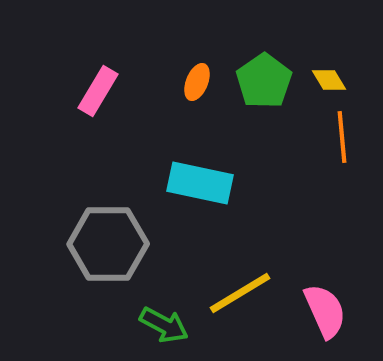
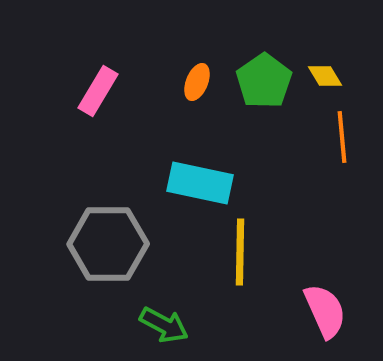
yellow diamond: moved 4 px left, 4 px up
yellow line: moved 41 px up; rotated 58 degrees counterclockwise
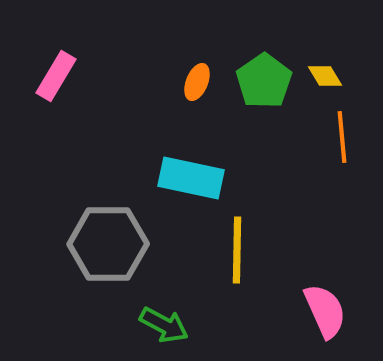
pink rectangle: moved 42 px left, 15 px up
cyan rectangle: moved 9 px left, 5 px up
yellow line: moved 3 px left, 2 px up
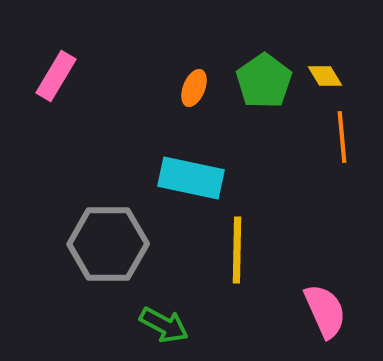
orange ellipse: moved 3 px left, 6 px down
